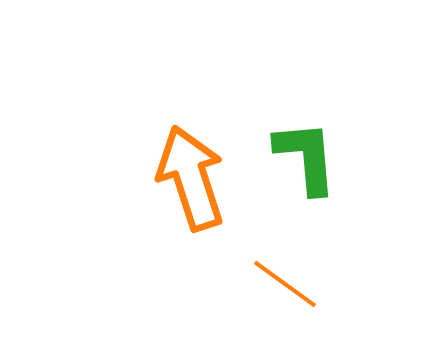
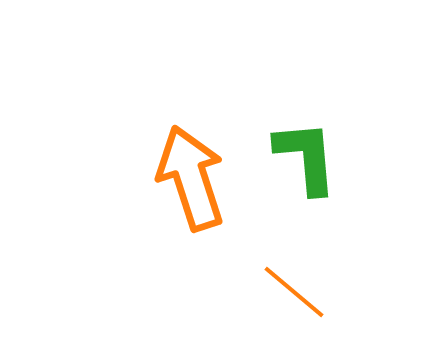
orange line: moved 9 px right, 8 px down; rotated 4 degrees clockwise
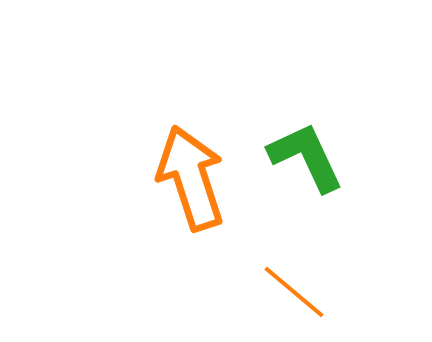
green L-shape: rotated 20 degrees counterclockwise
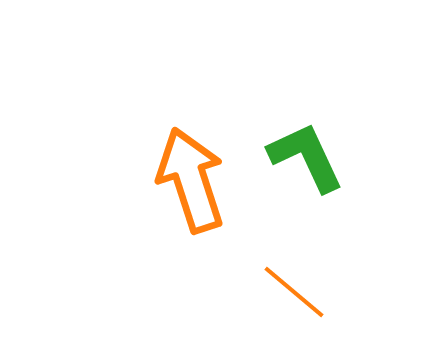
orange arrow: moved 2 px down
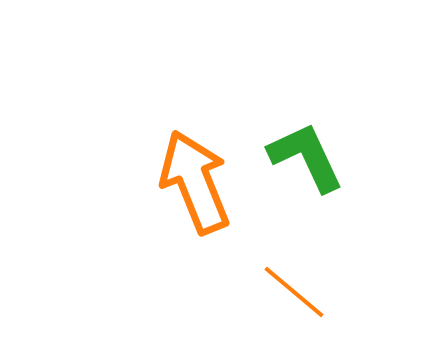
orange arrow: moved 4 px right, 2 px down; rotated 4 degrees counterclockwise
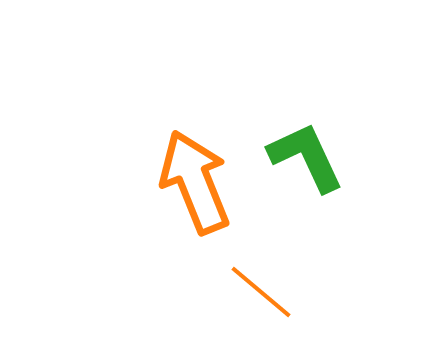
orange line: moved 33 px left
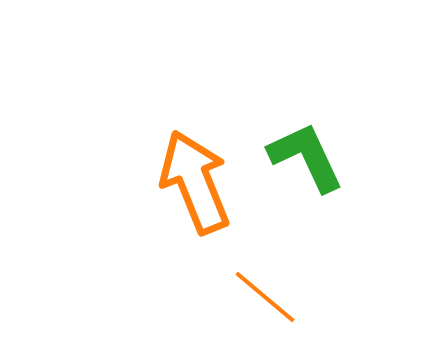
orange line: moved 4 px right, 5 px down
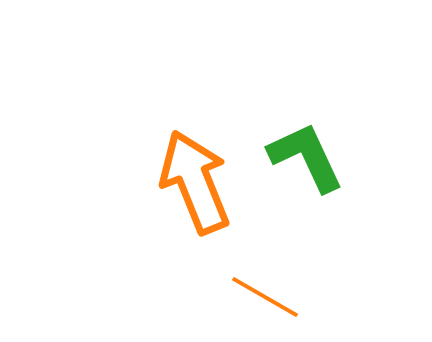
orange line: rotated 10 degrees counterclockwise
